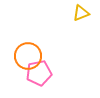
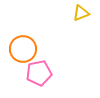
orange circle: moved 5 px left, 7 px up
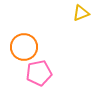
orange circle: moved 1 px right, 2 px up
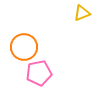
yellow triangle: moved 1 px right
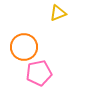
yellow triangle: moved 24 px left
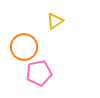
yellow triangle: moved 3 px left, 8 px down; rotated 12 degrees counterclockwise
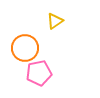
orange circle: moved 1 px right, 1 px down
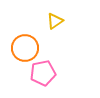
pink pentagon: moved 4 px right
